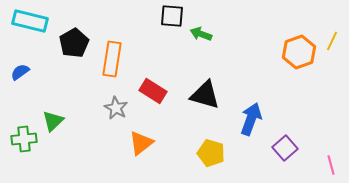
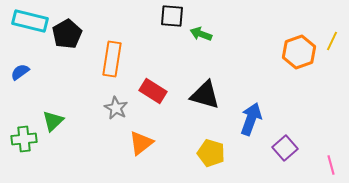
black pentagon: moved 7 px left, 9 px up
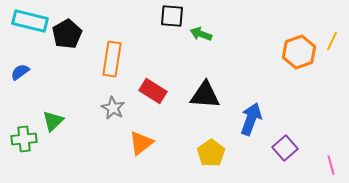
black triangle: rotated 12 degrees counterclockwise
gray star: moved 3 px left
yellow pentagon: rotated 20 degrees clockwise
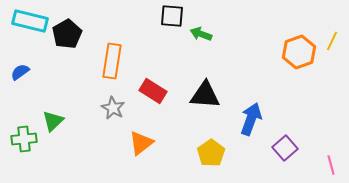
orange rectangle: moved 2 px down
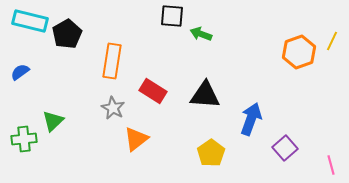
orange triangle: moved 5 px left, 4 px up
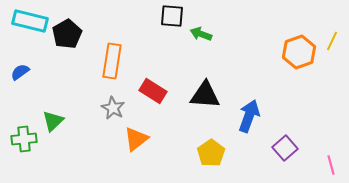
blue arrow: moved 2 px left, 3 px up
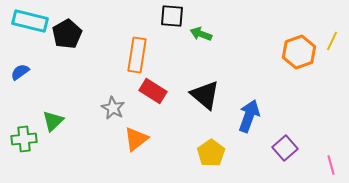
orange rectangle: moved 25 px right, 6 px up
black triangle: rotated 36 degrees clockwise
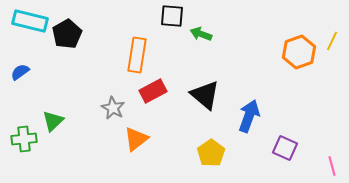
red rectangle: rotated 60 degrees counterclockwise
purple square: rotated 25 degrees counterclockwise
pink line: moved 1 px right, 1 px down
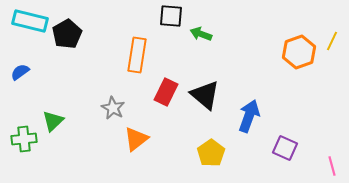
black square: moved 1 px left
red rectangle: moved 13 px right, 1 px down; rotated 36 degrees counterclockwise
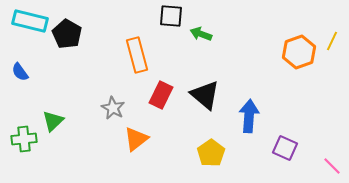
black pentagon: rotated 12 degrees counterclockwise
orange rectangle: rotated 24 degrees counterclockwise
blue semicircle: rotated 90 degrees counterclockwise
red rectangle: moved 5 px left, 3 px down
blue arrow: rotated 16 degrees counterclockwise
pink line: rotated 30 degrees counterclockwise
